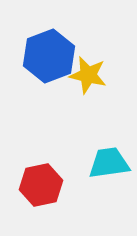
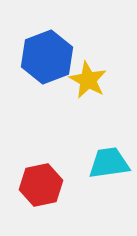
blue hexagon: moved 2 px left, 1 px down
yellow star: moved 5 px down; rotated 15 degrees clockwise
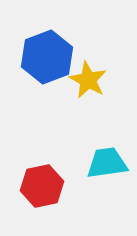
cyan trapezoid: moved 2 px left
red hexagon: moved 1 px right, 1 px down
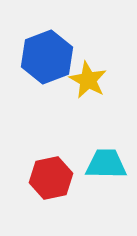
cyan trapezoid: moved 1 px left, 1 px down; rotated 9 degrees clockwise
red hexagon: moved 9 px right, 8 px up
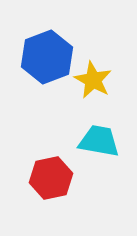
yellow star: moved 5 px right
cyan trapezoid: moved 7 px left, 23 px up; rotated 9 degrees clockwise
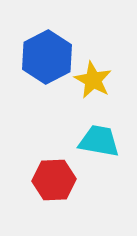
blue hexagon: rotated 6 degrees counterclockwise
red hexagon: moved 3 px right, 2 px down; rotated 9 degrees clockwise
